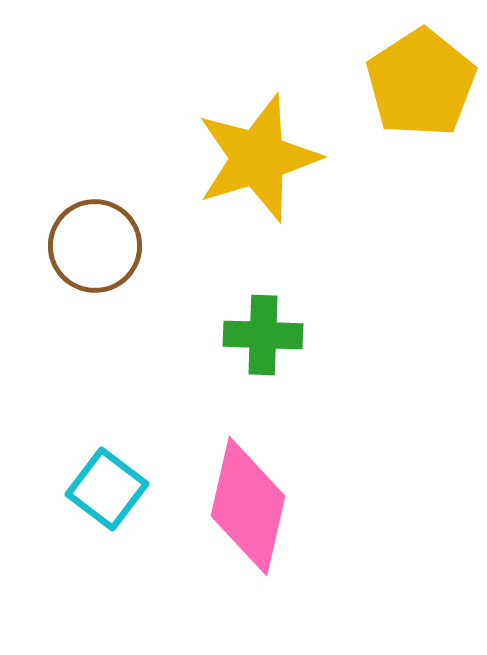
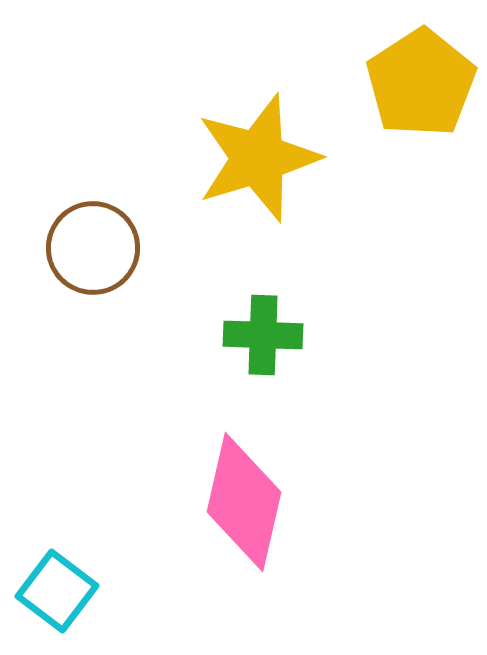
brown circle: moved 2 px left, 2 px down
cyan square: moved 50 px left, 102 px down
pink diamond: moved 4 px left, 4 px up
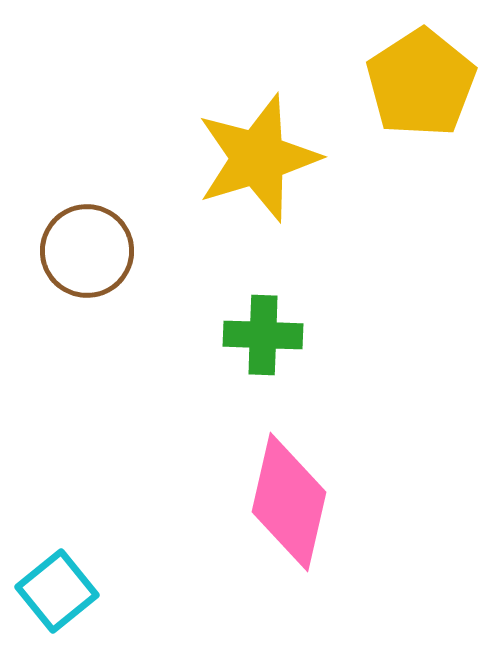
brown circle: moved 6 px left, 3 px down
pink diamond: moved 45 px right
cyan square: rotated 14 degrees clockwise
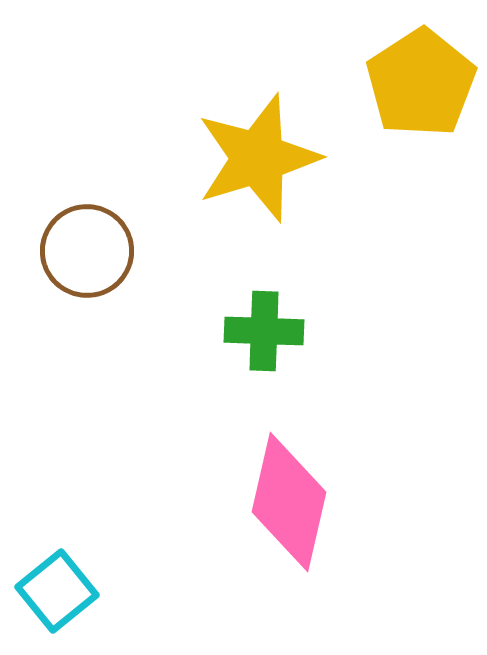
green cross: moved 1 px right, 4 px up
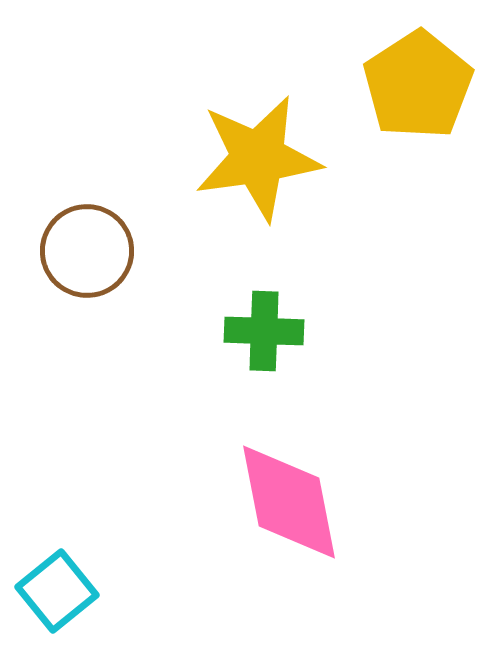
yellow pentagon: moved 3 px left, 2 px down
yellow star: rotated 9 degrees clockwise
pink diamond: rotated 24 degrees counterclockwise
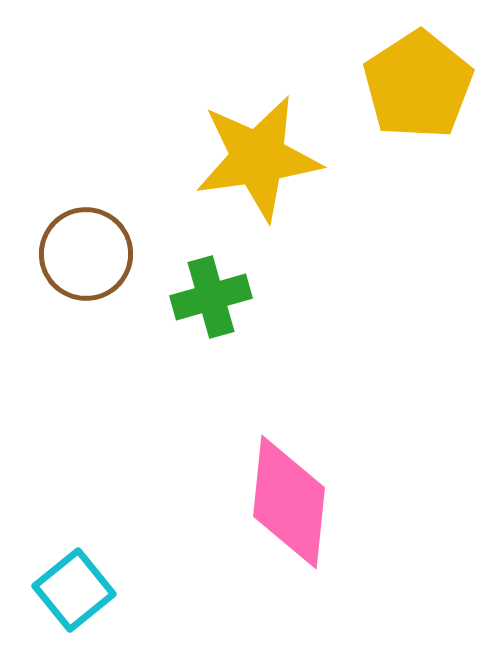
brown circle: moved 1 px left, 3 px down
green cross: moved 53 px left, 34 px up; rotated 18 degrees counterclockwise
pink diamond: rotated 17 degrees clockwise
cyan square: moved 17 px right, 1 px up
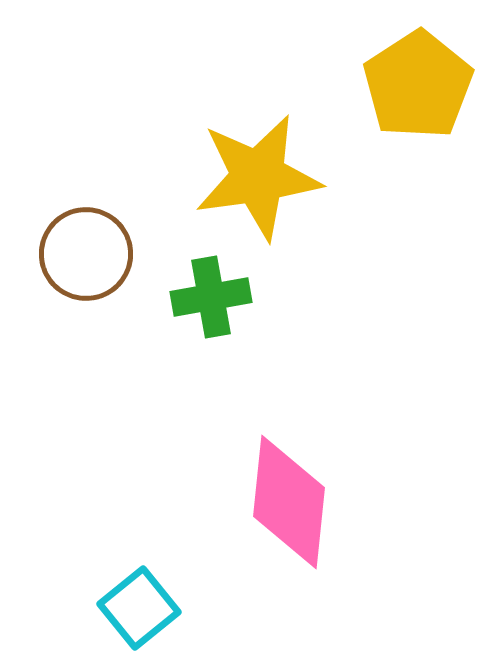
yellow star: moved 19 px down
green cross: rotated 6 degrees clockwise
cyan square: moved 65 px right, 18 px down
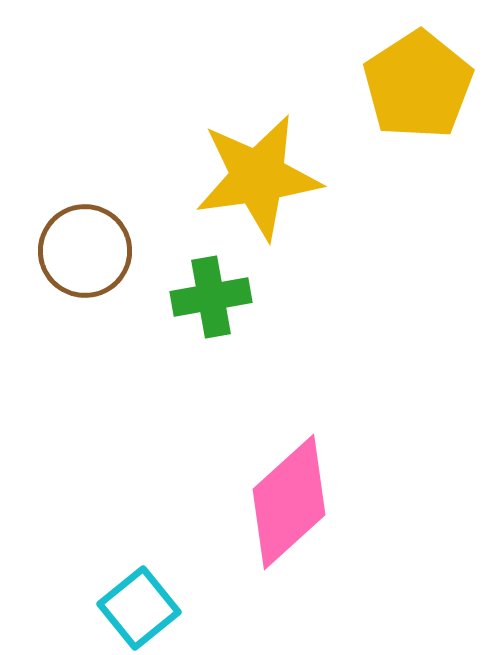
brown circle: moved 1 px left, 3 px up
pink diamond: rotated 42 degrees clockwise
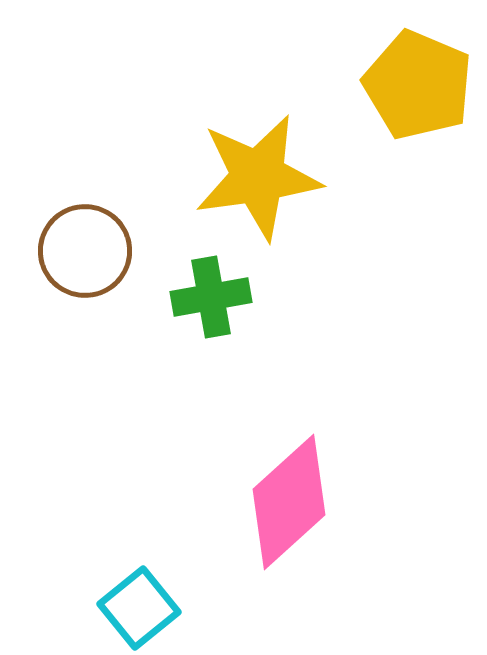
yellow pentagon: rotated 16 degrees counterclockwise
